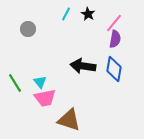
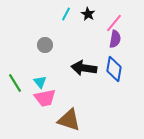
gray circle: moved 17 px right, 16 px down
black arrow: moved 1 px right, 2 px down
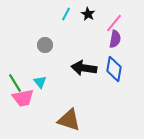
pink trapezoid: moved 22 px left
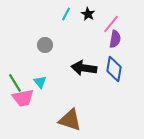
pink line: moved 3 px left, 1 px down
brown triangle: moved 1 px right
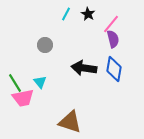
purple semicircle: moved 2 px left; rotated 24 degrees counterclockwise
brown triangle: moved 2 px down
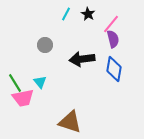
black arrow: moved 2 px left, 9 px up; rotated 15 degrees counterclockwise
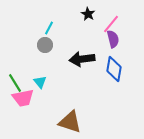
cyan line: moved 17 px left, 14 px down
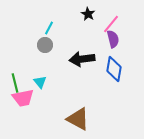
green line: rotated 18 degrees clockwise
brown triangle: moved 8 px right, 3 px up; rotated 10 degrees clockwise
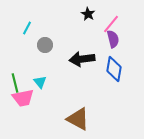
cyan line: moved 22 px left
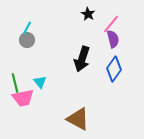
gray circle: moved 18 px left, 5 px up
black arrow: rotated 65 degrees counterclockwise
blue diamond: rotated 25 degrees clockwise
